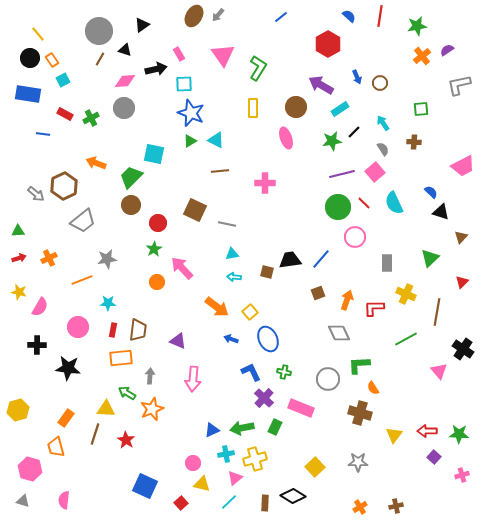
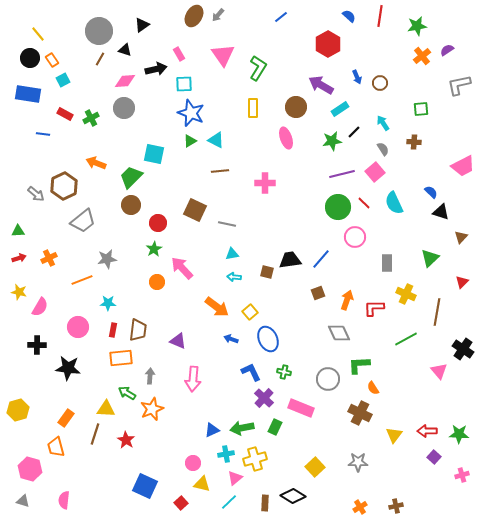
brown cross at (360, 413): rotated 10 degrees clockwise
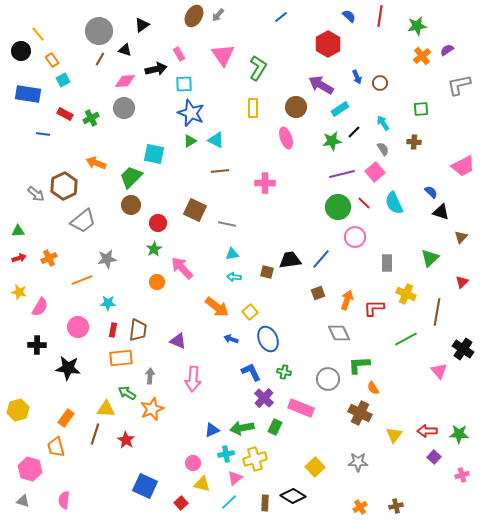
black circle at (30, 58): moved 9 px left, 7 px up
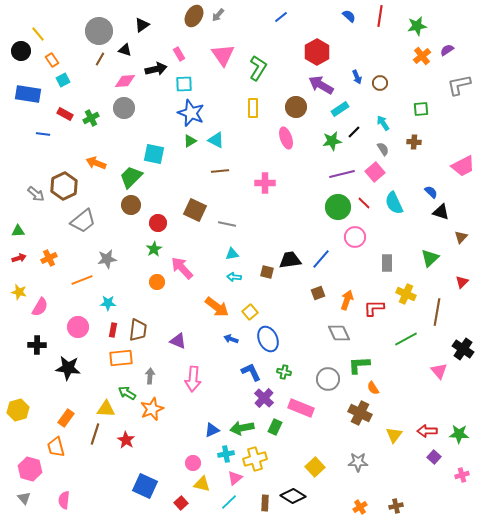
red hexagon at (328, 44): moved 11 px left, 8 px down
gray triangle at (23, 501): moved 1 px right, 3 px up; rotated 32 degrees clockwise
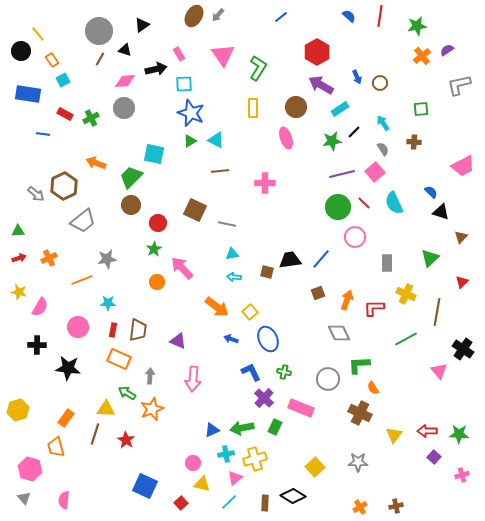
orange rectangle at (121, 358): moved 2 px left, 1 px down; rotated 30 degrees clockwise
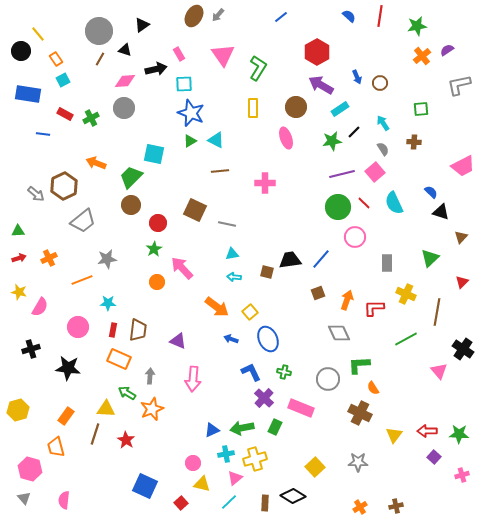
orange rectangle at (52, 60): moved 4 px right, 1 px up
black cross at (37, 345): moved 6 px left, 4 px down; rotated 18 degrees counterclockwise
orange rectangle at (66, 418): moved 2 px up
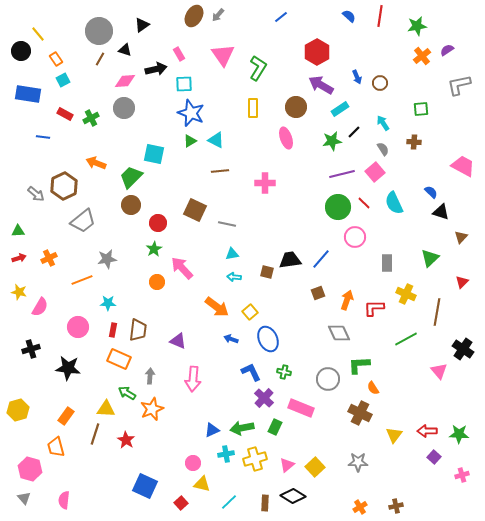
blue line at (43, 134): moved 3 px down
pink trapezoid at (463, 166): rotated 125 degrees counterclockwise
pink triangle at (235, 478): moved 52 px right, 13 px up
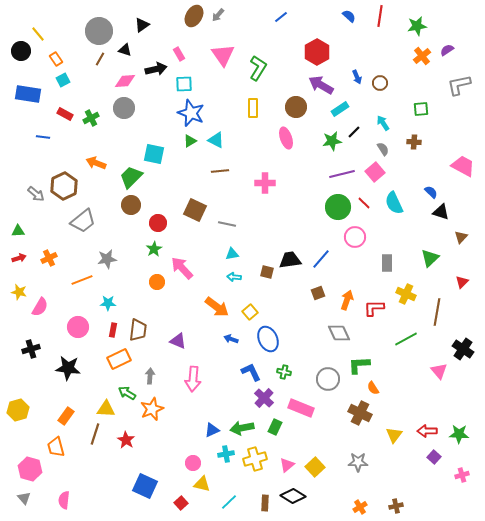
orange rectangle at (119, 359): rotated 50 degrees counterclockwise
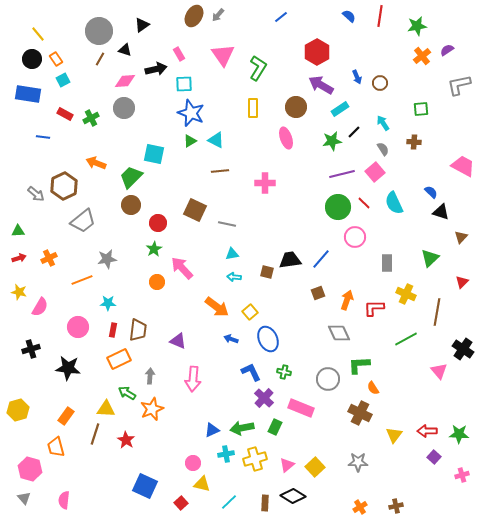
black circle at (21, 51): moved 11 px right, 8 px down
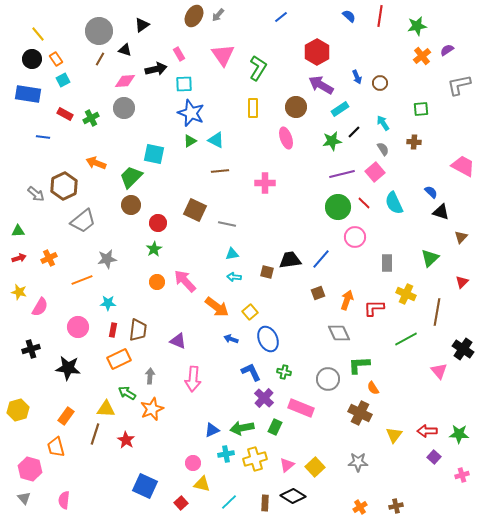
pink arrow at (182, 268): moved 3 px right, 13 px down
